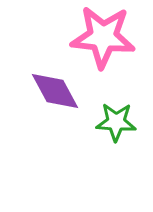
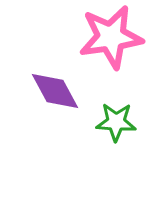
pink star: moved 8 px right; rotated 14 degrees counterclockwise
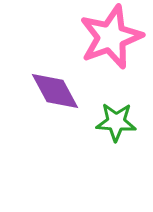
pink star: rotated 12 degrees counterclockwise
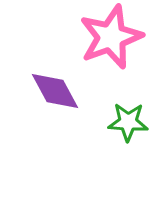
green star: moved 12 px right
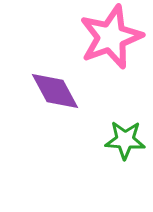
green star: moved 3 px left, 18 px down
